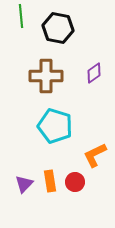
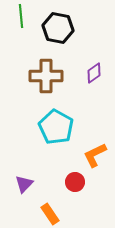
cyan pentagon: moved 1 px right, 1 px down; rotated 12 degrees clockwise
orange rectangle: moved 33 px down; rotated 25 degrees counterclockwise
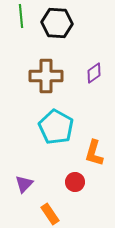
black hexagon: moved 1 px left, 5 px up; rotated 8 degrees counterclockwise
orange L-shape: moved 1 px left, 2 px up; rotated 48 degrees counterclockwise
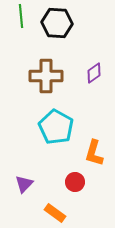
orange rectangle: moved 5 px right, 1 px up; rotated 20 degrees counterclockwise
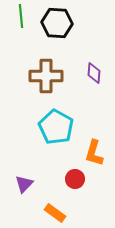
purple diamond: rotated 50 degrees counterclockwise
red circle: moved 3 px up
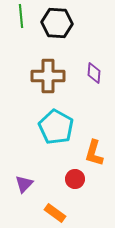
brown cross: moved 2 px right
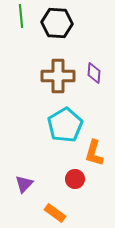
brown cross: moved 10 px right
cyan pentagon: moved 9 px right, 2 px up; rotated 12 degrees clockwise
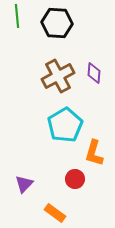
green line: moved 4 px left
brown cross: rotated 28 degrees counterclockwise
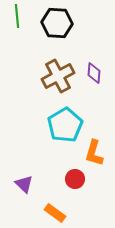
purple triangle: rotated 30 degrees counterclockwise
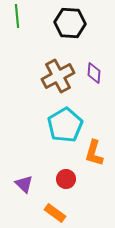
black hexagon: moved 13 px right
red circle: moved 9 px left
